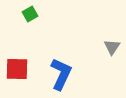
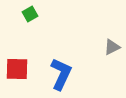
gray triangle: rotated 30 degrees clockwise
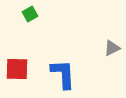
gray triangle: moved 1 px down
blue L-shape: moved 2 px right; rotated 28 degrees counterclockwise
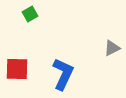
blue L-shape: rotated 28 degrees clockwise
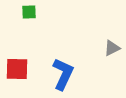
green square: moved 1 px left, 2 px up; rotated 28 degrees clockwise
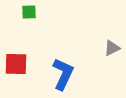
red square: moved 1 px left, 5 px up
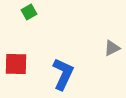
green square: rotated 28 degrees counterclockwise
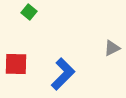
green square: rotated 21 degrees counterclockwise
blue L-shape: rotated 20 degrees clockwise
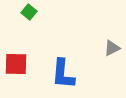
blue L-shape: rotated 140 degrees clockwise
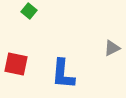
green square: moved 1 px up
red square: rotated 10 degrees clockwise
